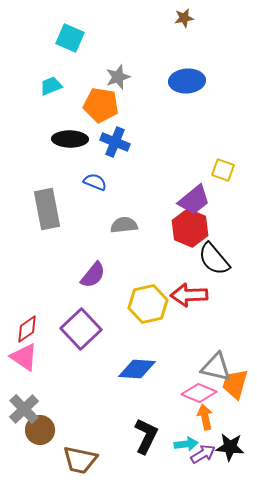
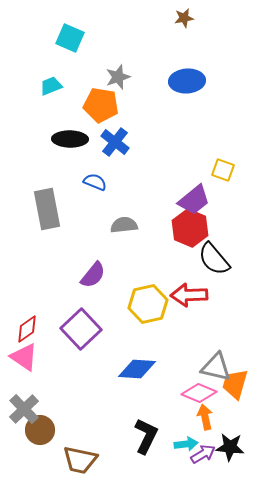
blue cross: rotated 16 degrees clockwise
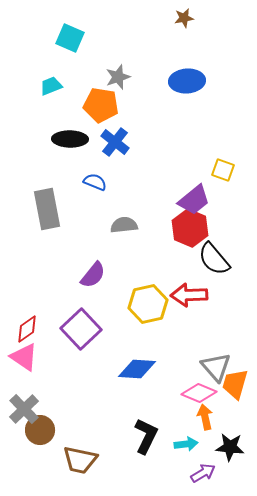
gray triangle: rotated 36 degrees clockwise
purple arrow: moved 19 px down
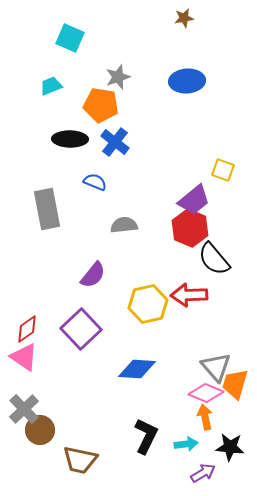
pink diamond: moved 7 px right
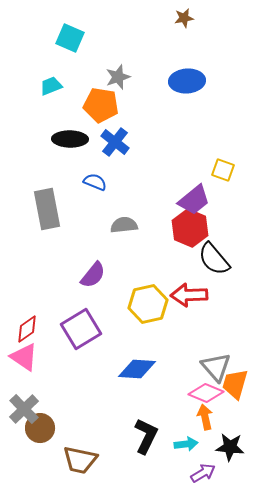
purple square: rotated 12 degrees clockwise
brown circle: moved 2 px up
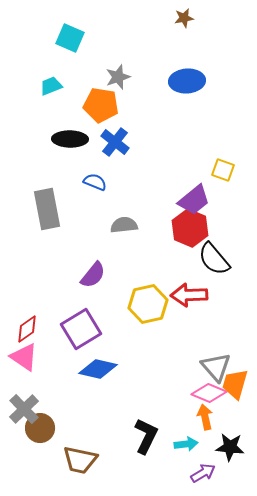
blue diamond: moved 39 px left; rotated 9 degrees clockwise
pink diamond: moved 3 px right
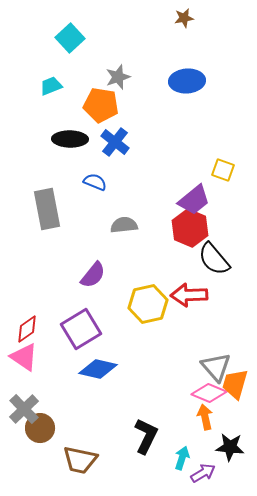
cyan square: rotated 24 degrees clockwise
cyan arrow: moved 4 px left, 14 px down; rotated 65 degrees counterclockwise
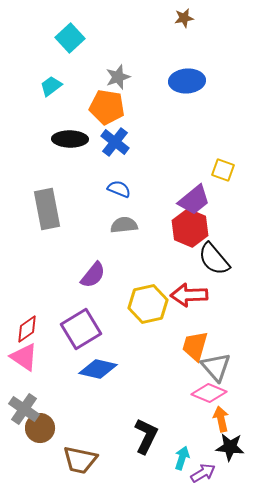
cyan trapezoid: rotated 15 degrees counterclockwise
orange pentagon: moved 6 px right, 2 px down
blue semicircle: moved 24 px right, 7 px down
orange trapezoid: moved 40 px left, 38 px up
gray cross: rotated 12 degrees counterclockwise
orange arrow: moved 16 px right, 2 px down
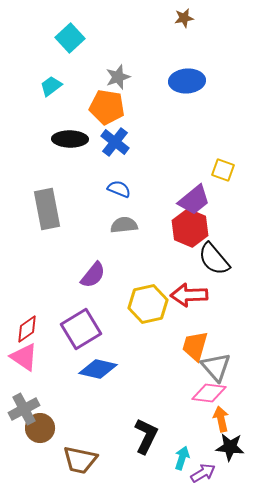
pink diamond: rotated 16 degrees counterclockwise
gray cross: rotated 28 degrees clockwise
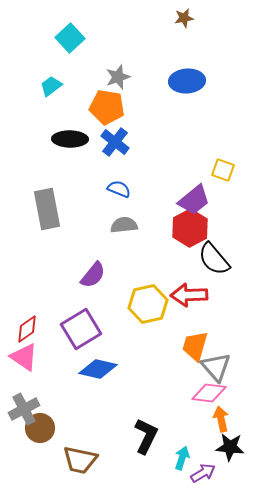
red hexagon: rotated 9 degrees clockwise
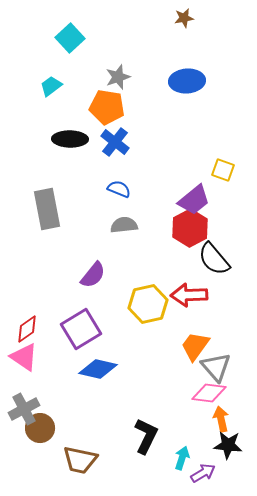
orange trapezoid: rotated 20 degrees clockwise
black star: moved 2 px left, 2 px up
